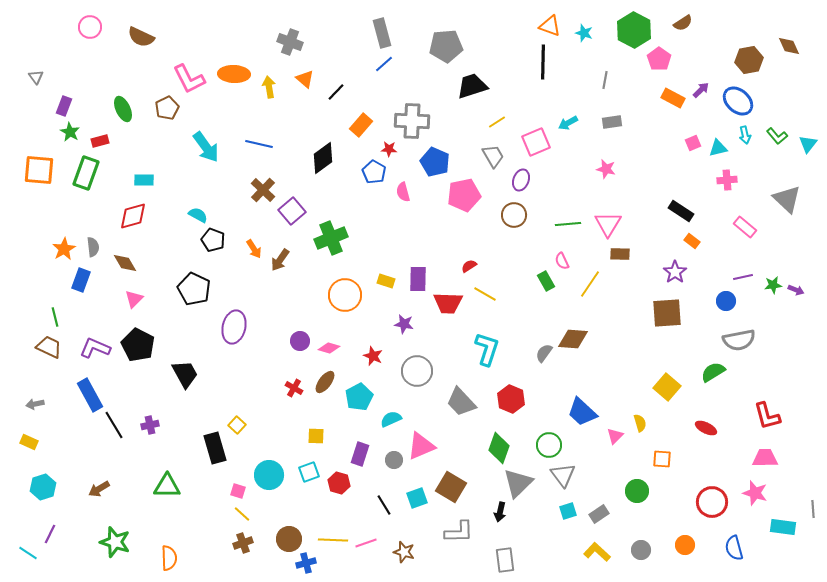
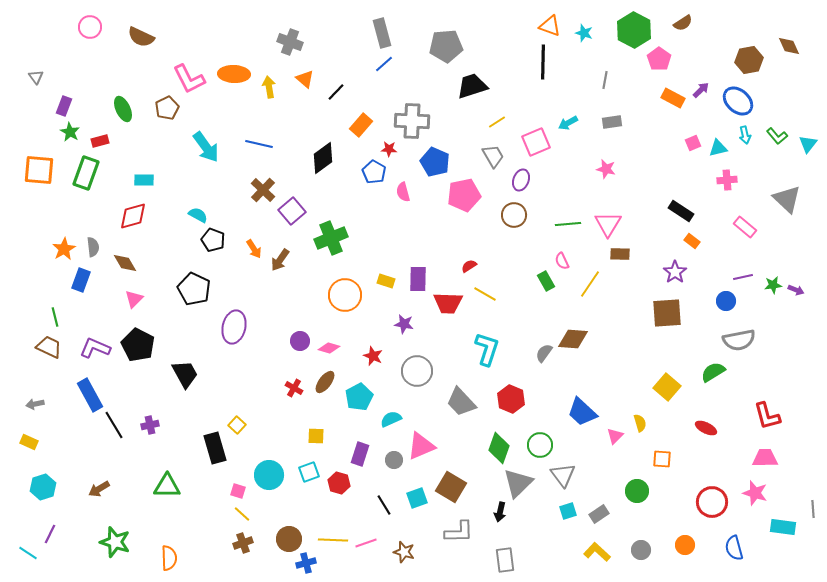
green circle at (549, 445): moved 9 px left
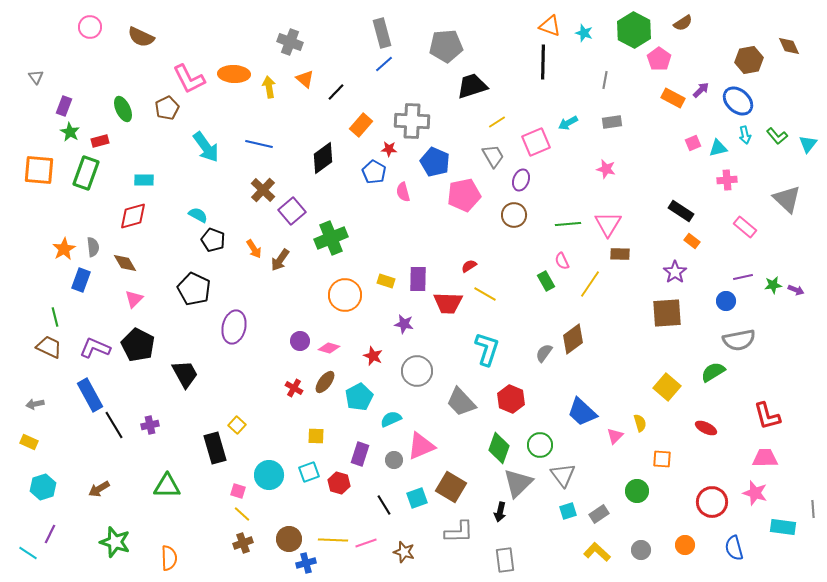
brown diamond at (573, 339): rotated 40 degrees counterclockwise
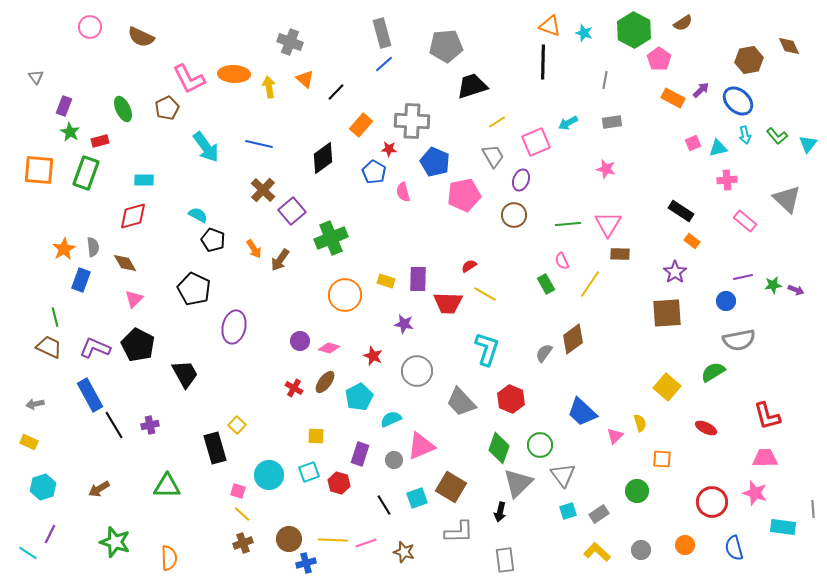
pink rectangle at (745, 227): moved 6 px up
green rectangle at (546, 281): moved 3 px down
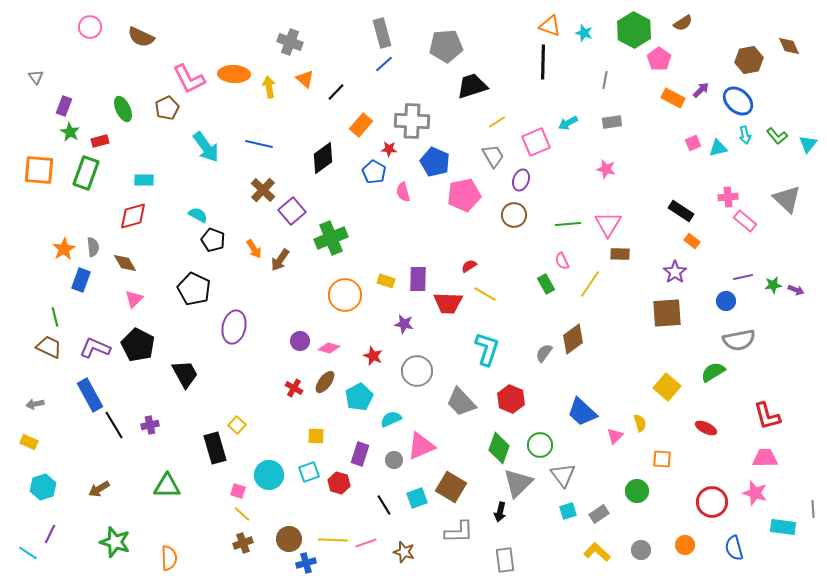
pink cross at (727, 180): moved 1 px right, 17 px down
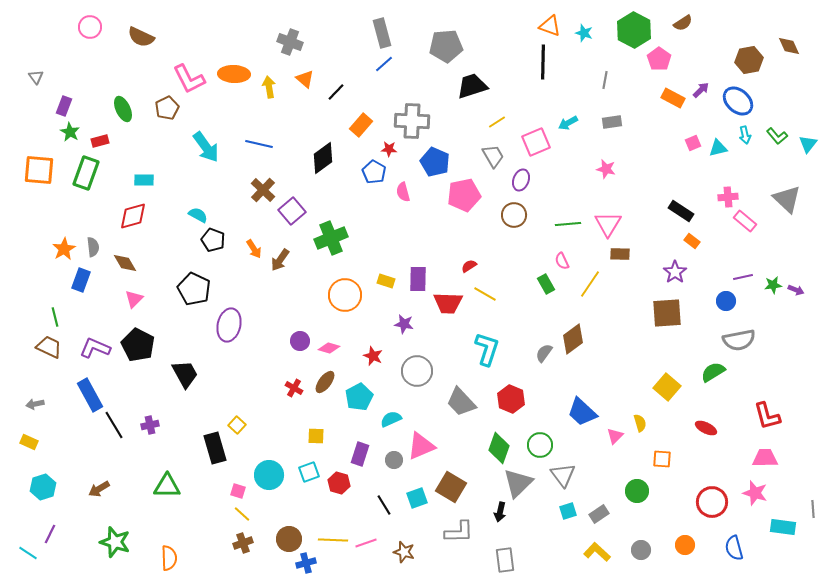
purple ellipse at (234, 327): moved 5 px left, 2 px up
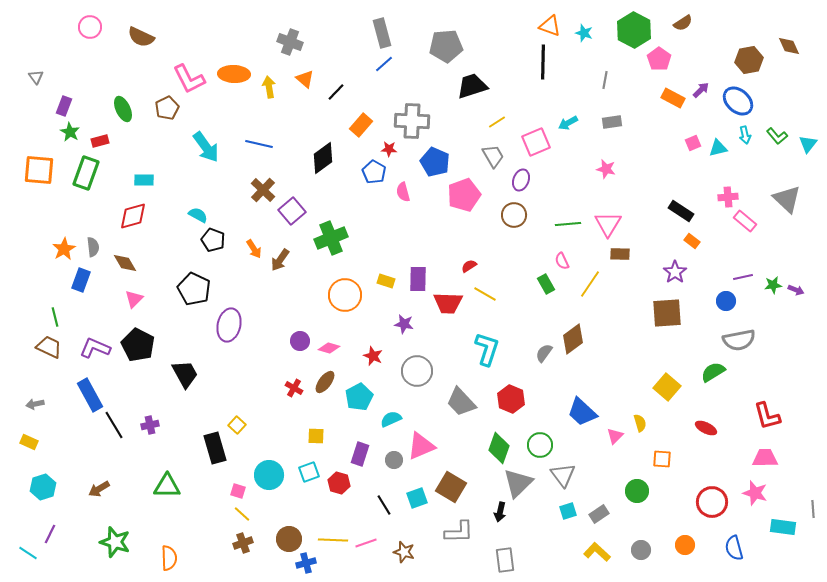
pink pentagon at (464, 195): rotated 8 degrees counterclockwise
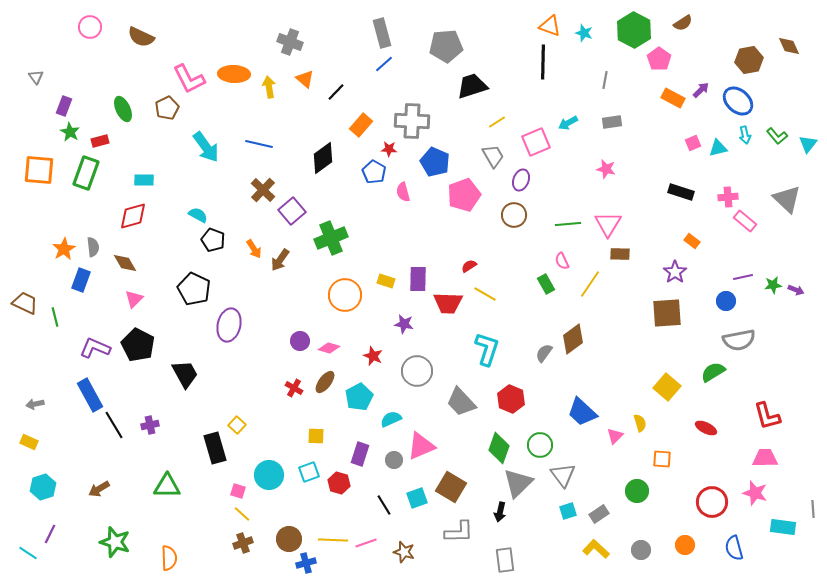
black rectangle at (681, 211): moved 19 px up; rotated 15 degrees counterclockwise
brown trapezoid at (49, 347): moved 24 px left, 44 px up
yellow L-shape at (597, 552): moved 1 px left, 3 px up
